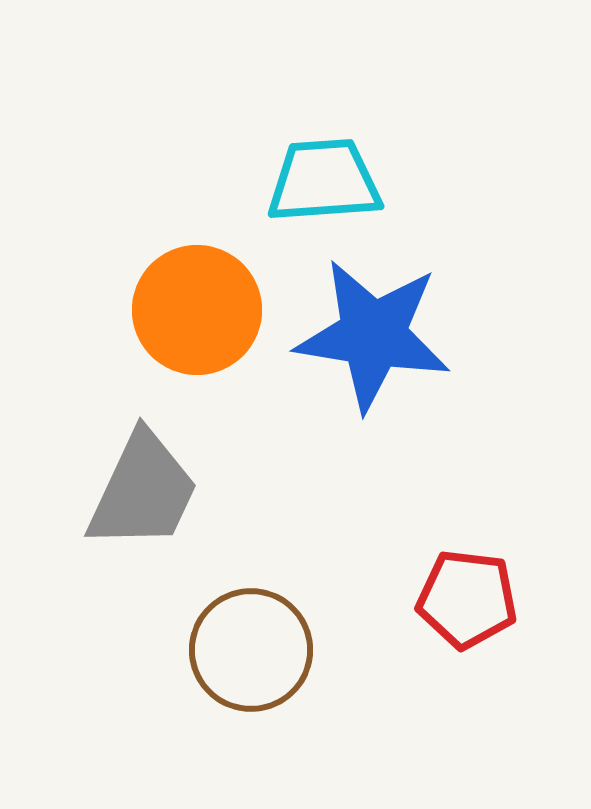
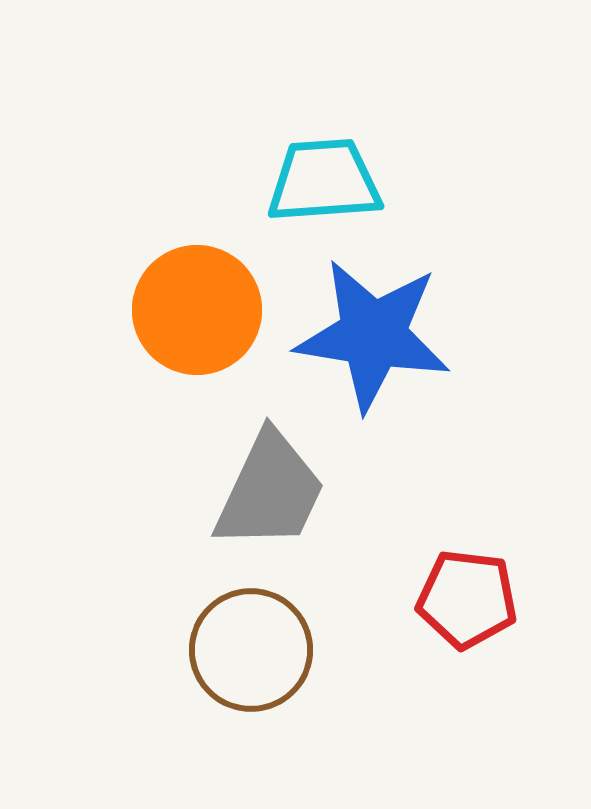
gray trapezoid: moved 127 px right
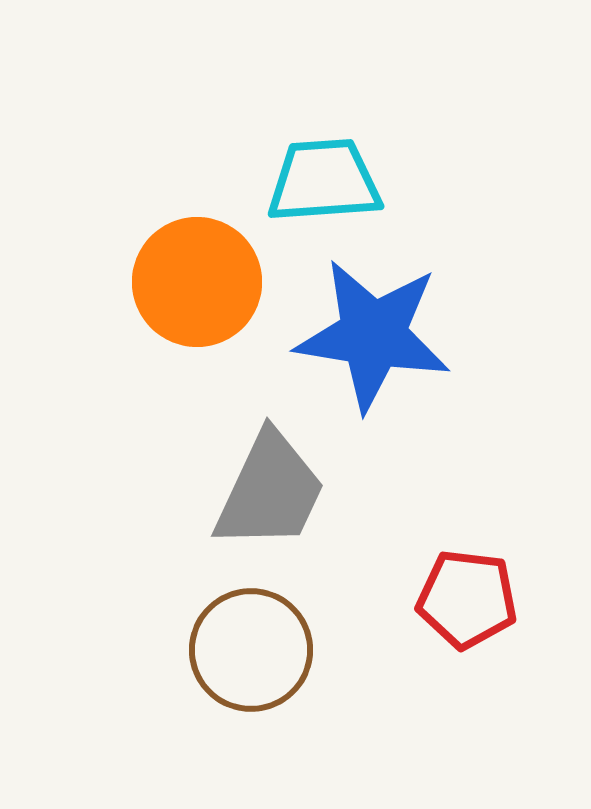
orange circle: moved 28 px up
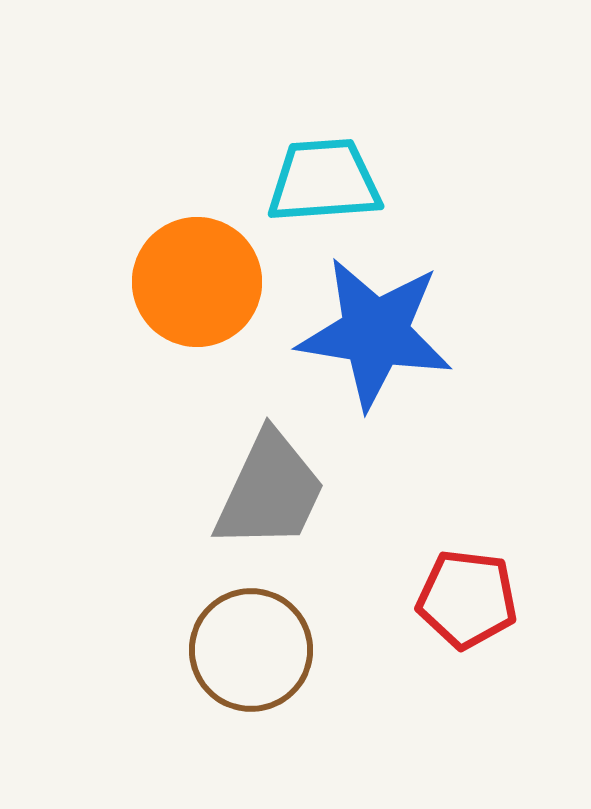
blue star: moved 2 px right, 2 px up
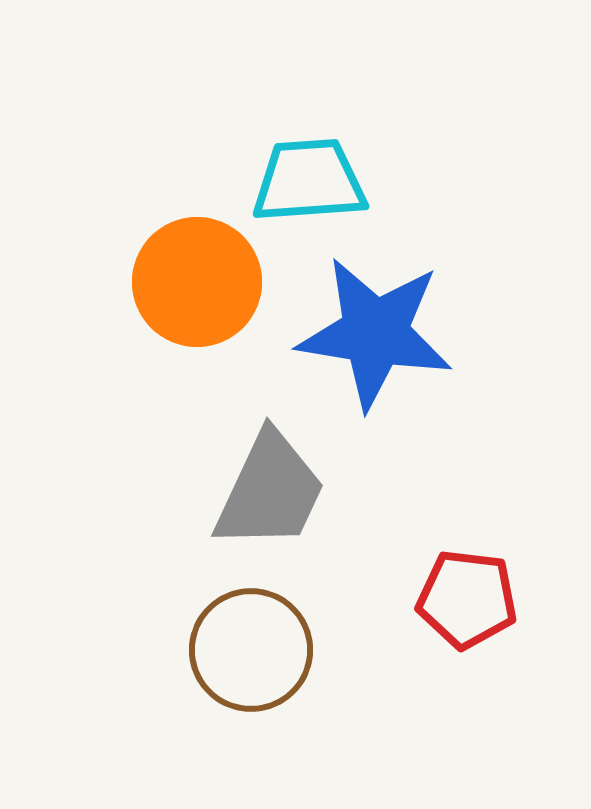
cyan trapezoid: moved 15 px left
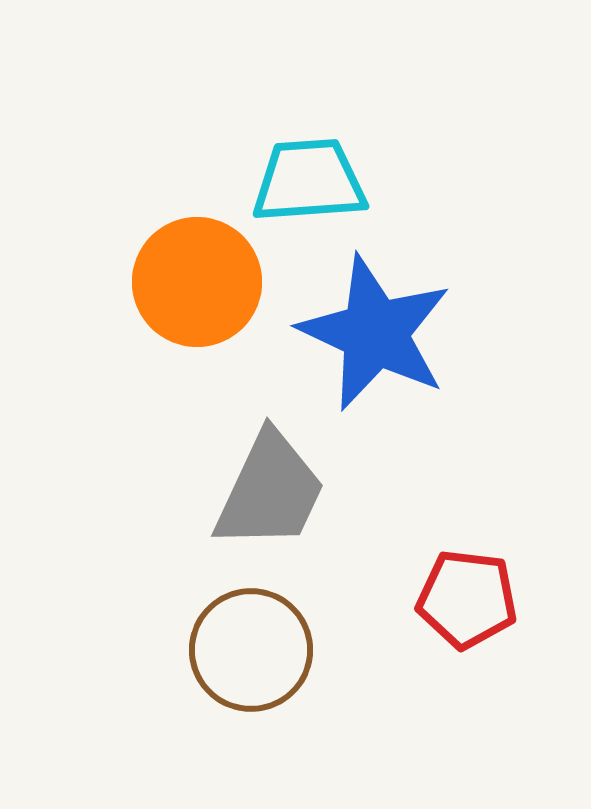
blue star: rotated 16 degrees clockwise
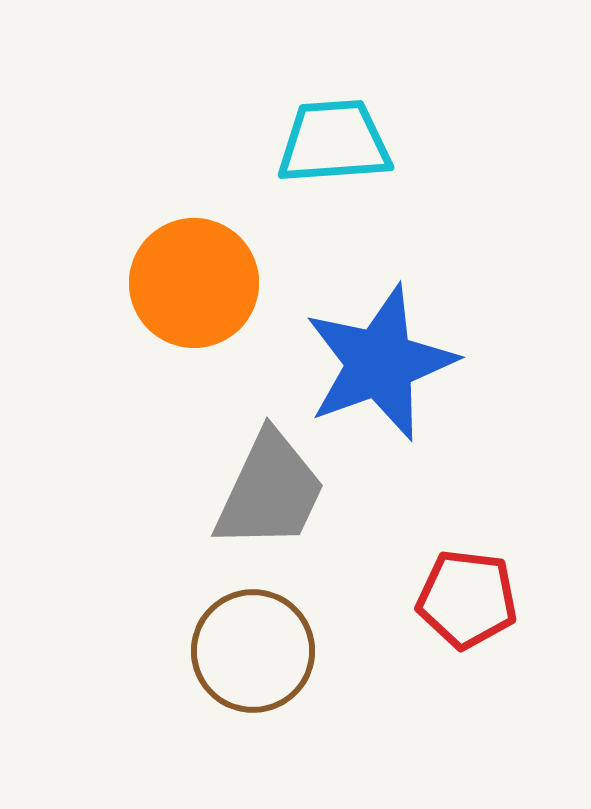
cyan trapezoid: moved 25 px right, 39 px up
orange circle: moved 3 px left, 1 px down
blue star: moved 5 px right, 30 px down; rotated 27 degrees clockwise
brown circle: moved 2 px right, 1 px down
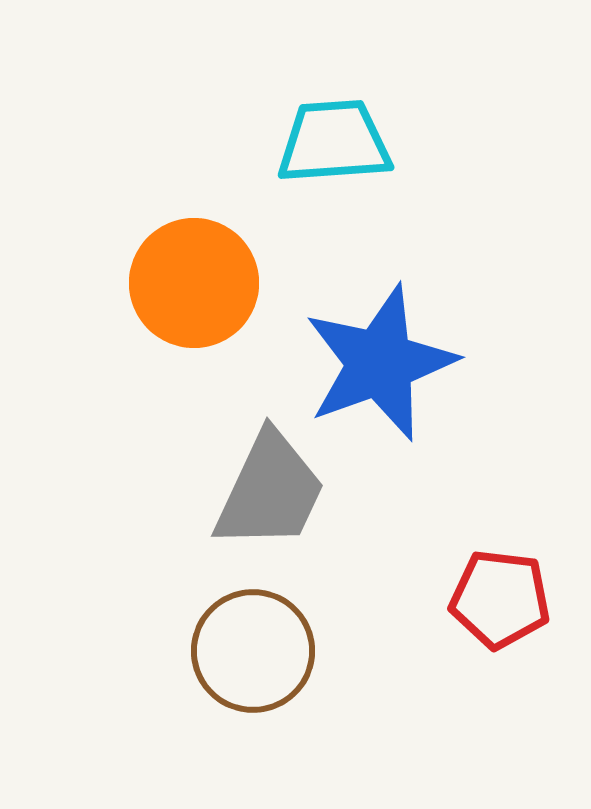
red pentagon: moved 33 px right
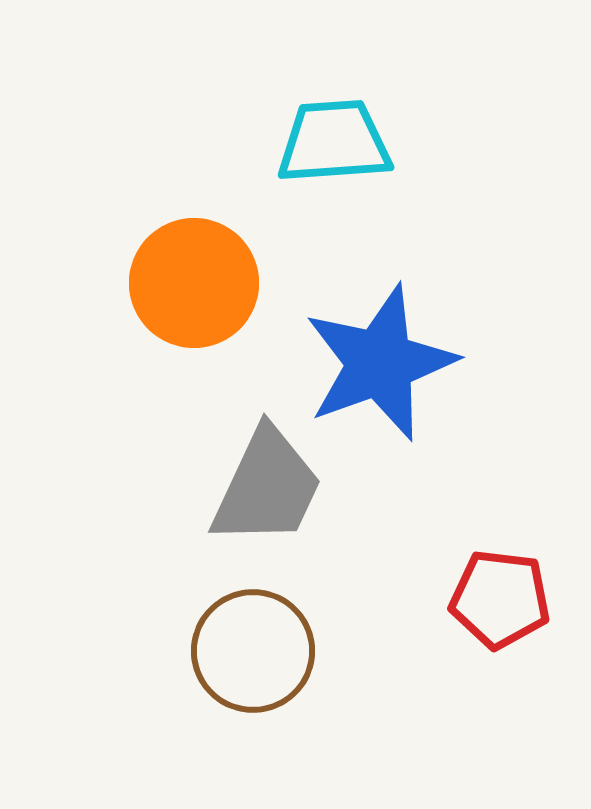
gray trapezoid: moved 3 px left, 4 px up
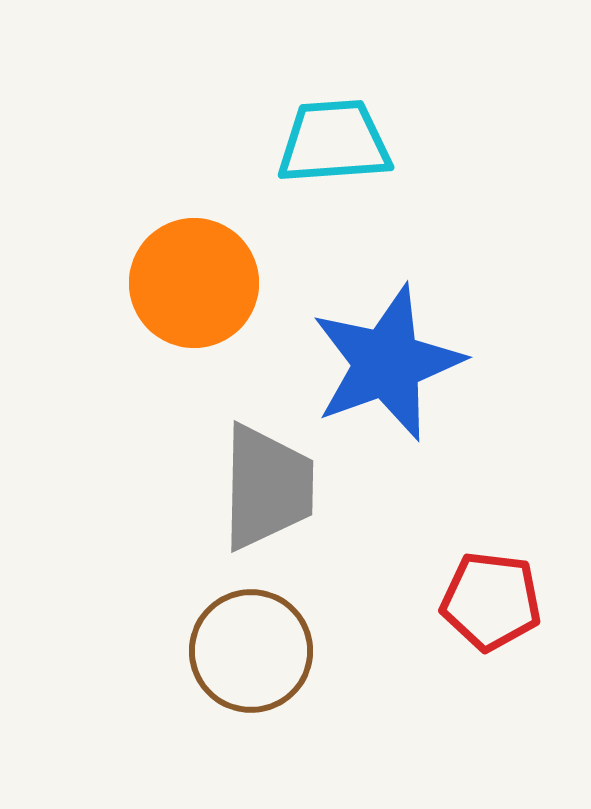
blue star: moved 7 px right
gray trapezoid: rotated 24 degrees counterclockwise
red pentagon: moved 9 px left, 2 px down
brown circle: moved 2 px left
